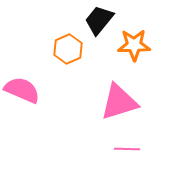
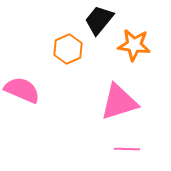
orange star: rotated 8 degrees clockwise
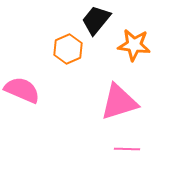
black trapezoid: moved 3 px left
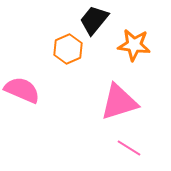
black trapezoid: moved 2 px left
pink line: moved 2 px right, 1 px up; rotated 30 degrees clockwise
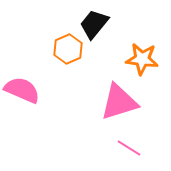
black trapezoid: moved 4 px down
orange star: moved 8 px right, 14 px down
